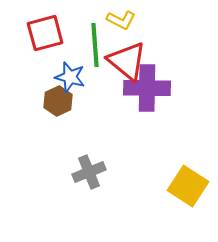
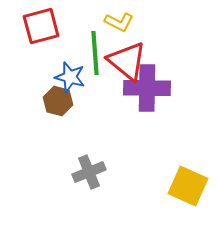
yellow L-shape: moved 2 px left, 2 px down
red square: moved 4 px left, 7 px up
green line: moved 8 px down
brown hexagon: rotated 20 degrees counterclockwise
yellow square: rotated 9 degrees counterclockwise
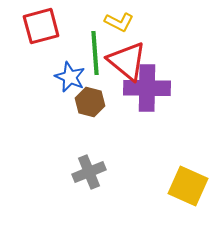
blue star: rotated 8 degrees clockwise
brown hexagon: moved 32 px right, 1 px down
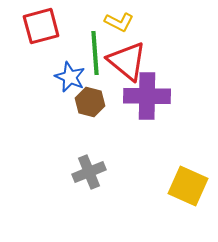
purple cross: moved 8 px down
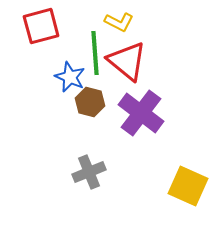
purple cross: moved 6 px left, 17 px down; rotated 36 degrees clockwise
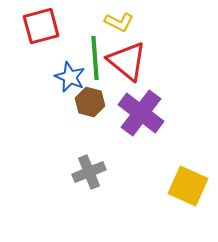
green line: moved 5 px down
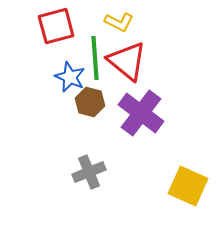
red square: moved 15 px right
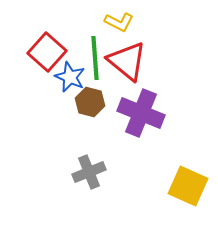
red square: moved 9 px left, 26 px down; rotated 33 degrees counterclockwise
purple cross: rotated 15 degrees counterclockwise
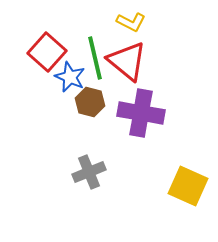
yellow L-shape: moved 12 px right
green line: rotated 9 degrees counterclockwise
purple cross: rotated 12 degrees counterclockwise
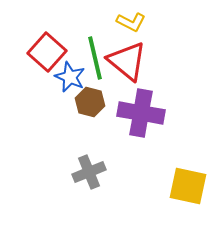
yellow square: rotated 12 degrees counterclockwise
